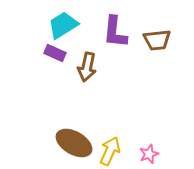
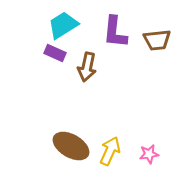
brown ellipse: moved 3 px left, 3 px down
pink star: rotated 12 degrees clockwise
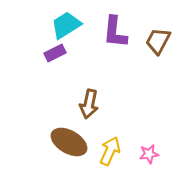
cyan trapezoid: moved 3 px right
brown trapezoid: moved 1 px right, 1 px down; rotated 124 degrees clockwise
purple rectangle: rotated 50 degrees counterclockwise
brown arrow: moved 2 px right, 37 px down
brown ellipse: moved 2 px left, 4 px up
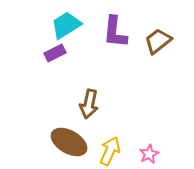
brown trapezoid: rotated 24 degrees clockwise
pink star: rotated 18 degrees counterclockwise
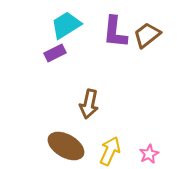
brown trapezoid: moved 11 px left, 6 px up
brown ellipse: moved 3 px left, 4 px down
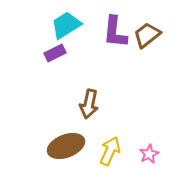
brown ellipse: rotated 51 degrees counterclockwise
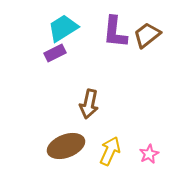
cyan trapezoid: moved 3 px left, 3 px down
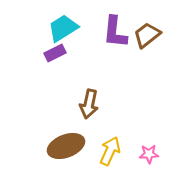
pink star: rotated 24 degrees clockwise
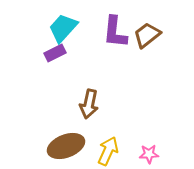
cyan trapezoid: rotated 16 degrees counterclockwise
yellow arrow: moved 2 px left
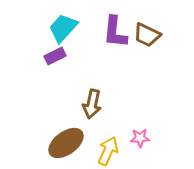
brown trapezoid: rotated 116 degrees counterclockwise
purple rectangle: moved 3 px down
brown arrow: moved 3 px right
brown ellipse: moved 3 px up; rotated 15 degrees counterclockwise
pink star: moved 9 px left, 16 px up
